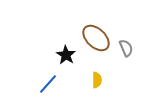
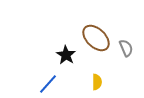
yellow semicircle: moved 2 px down
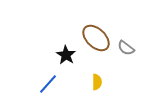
gray semicircle: rotated 150 degrees clockwise
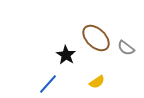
yellow semicircle: rotated 56 degrees clockwise
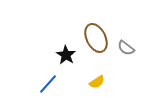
brown ellipse: rotated 20 degrees clockwise
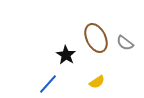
gray semicircle: moved 1 px left, 5 px up
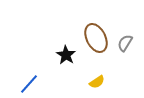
gray semicircle: rotated 84 degrees clockwise
blue line: moved 19 px left
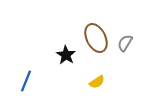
blue line: moved 3 px left, 3 px up; rotated 20 degrees counterclockwise
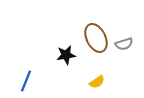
gray semicircle: moved 1 px left, 1 px down; rotated 138 degrees counterclockwise
black star: rotated 30 degrees clockwise
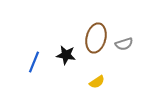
brown ellipse: rotated 40 degrees clockwise
black star: rotated 18 degrees clockwise
blue line: moved 8 px right, 19 px up
